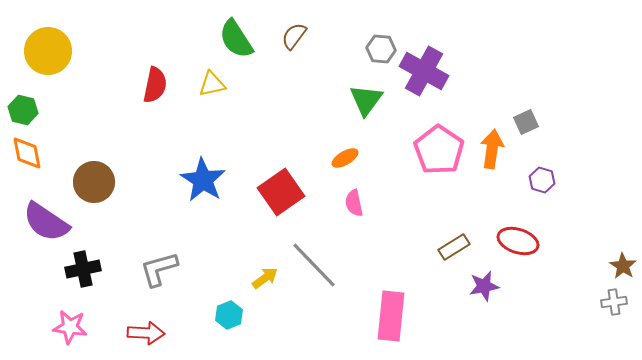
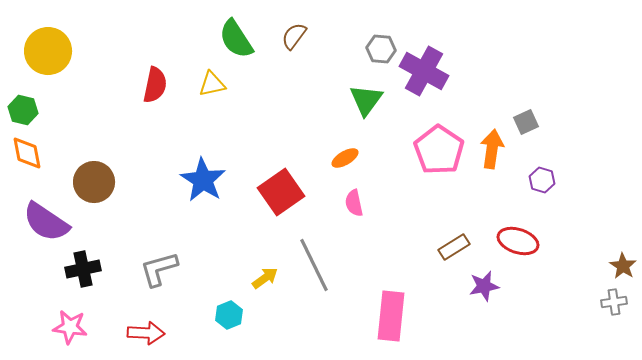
gray line: rotated 18 degrees clockwise
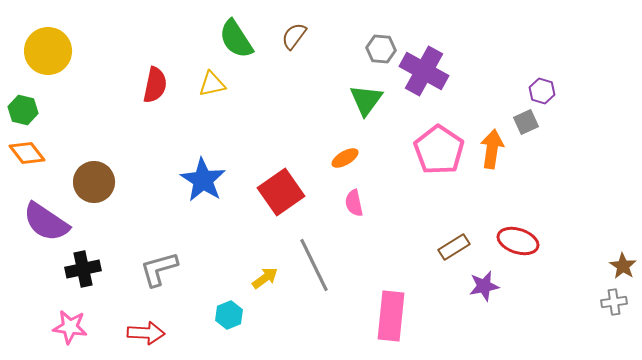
orange diamond: rotated 27 degrees counterclockwise
purple hexagon: moved 89 px up
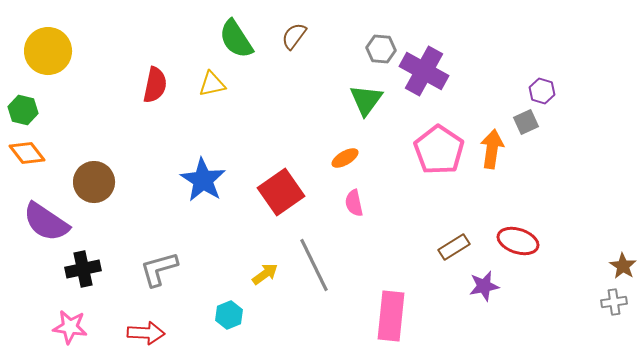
yellow arrow: moved 4 px up
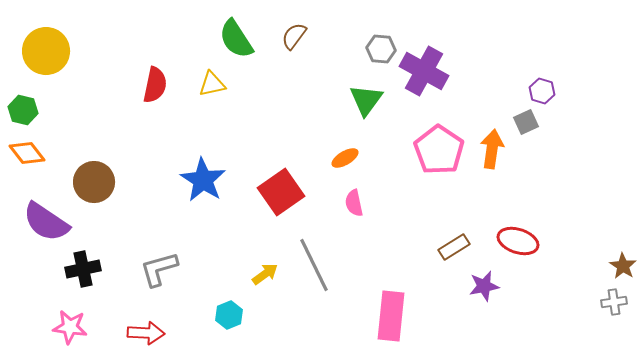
yellow circle: moved 2 px left
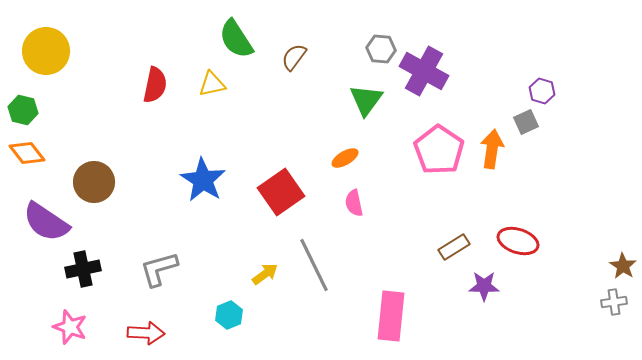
brown semicircle: moved 21 px down
purple star: rotated 12 degrees clockwise
pink star: rotated 12 degrees clockwise
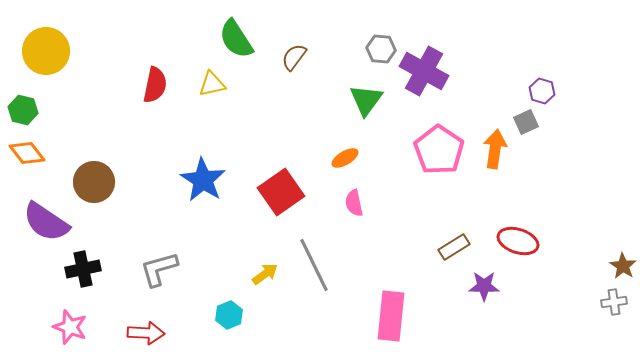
orange arrow: moved 3 px right
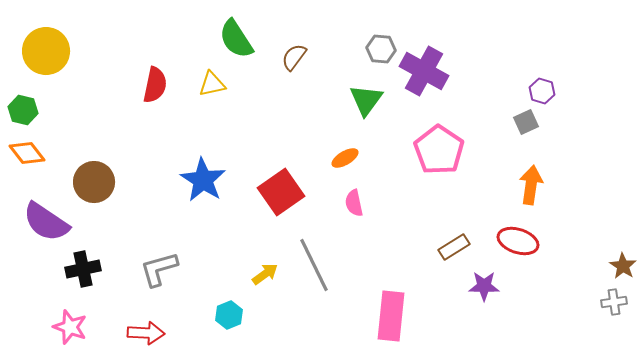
orange arrow: moved 36 px right, 36 px down
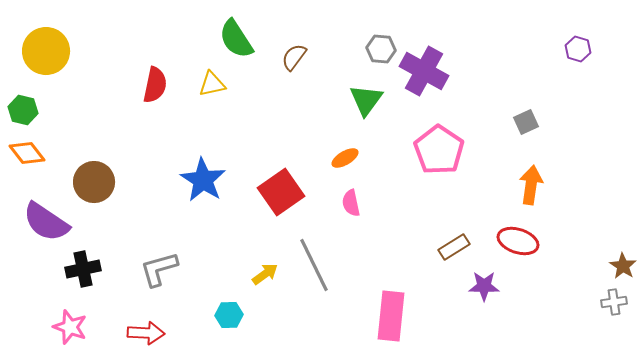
purple hexagon: moved 36 px right, 42 px up
pink semicircle: moved 3 px left
cyan hexagon: rotated 20 degrees clockwise
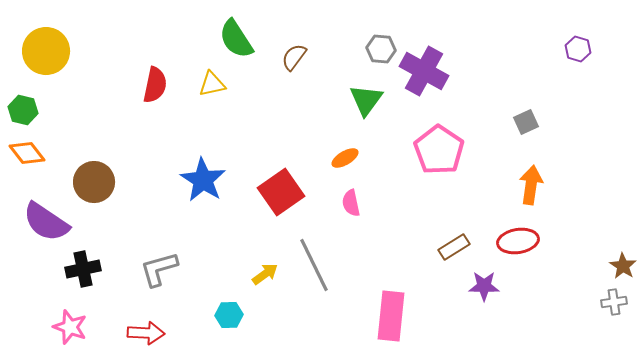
red ellipse: rotated 27 degrees counterclockwise
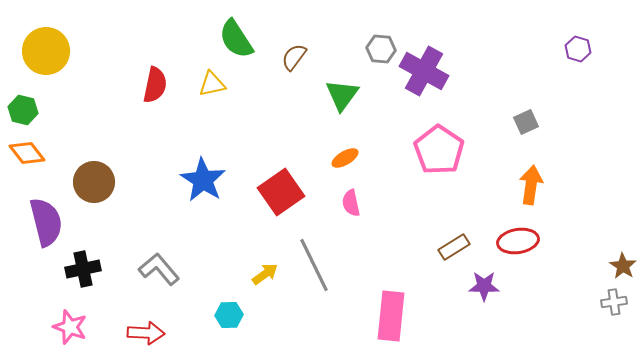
green triangle: moved 24 px left, 5 px up
purple semicircle: rotated 138 degrees counterclockwise
gray L-shape: rotated 66 degrees clockwise
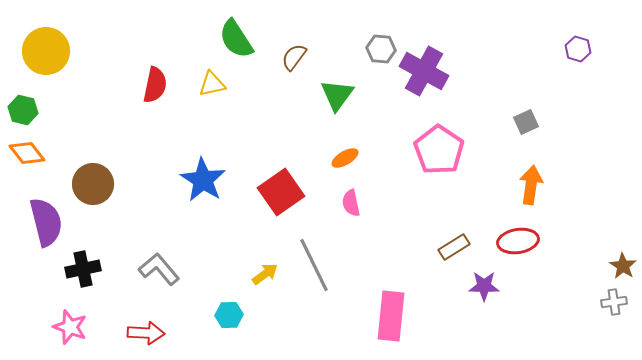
green triangle: moved 5 px left
brown circle: moved 1 px left, 2 px down
